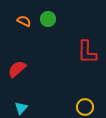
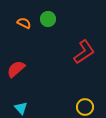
orange semicircle: moved 2 px down
red L-shape: moved 3 px left; rotated 125 degrees counterclockwise
red semicircle: moved 1 px left
cyan triangle: rotated 24 degrees counterclockwise
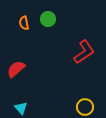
orange semicircle: rotated 128 degrees counterclockwise
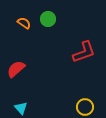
orange semicircle: rotated 136 degrees clockwise
red L-shape: rotated 15 degrees clockwise
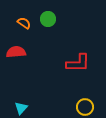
red L-shape: moved 6 px left, 11 px down; rotated 20 degrees clockwise
red semicircle: moved 17 px up; rotated 36 degrees clockwise
cyan triangle: rotated 24 degrees clockwise
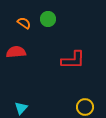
red L-shape: moved 5 px left, 3 px up
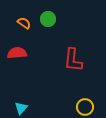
red semicircle: moved 1 px right, 1 px down
red L-shape: rotated 95 degrees clockwise
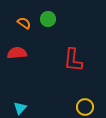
cyan triangle: moved 1 px left
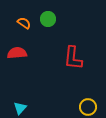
red L-shape: moved 2 px up
yellow circle: moved 3 px right
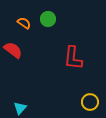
red semicircle: moved 4 px left, 3 px up; rotated 42 degrees clockwise
yellow circle: moved 2 px right, 5 px up
